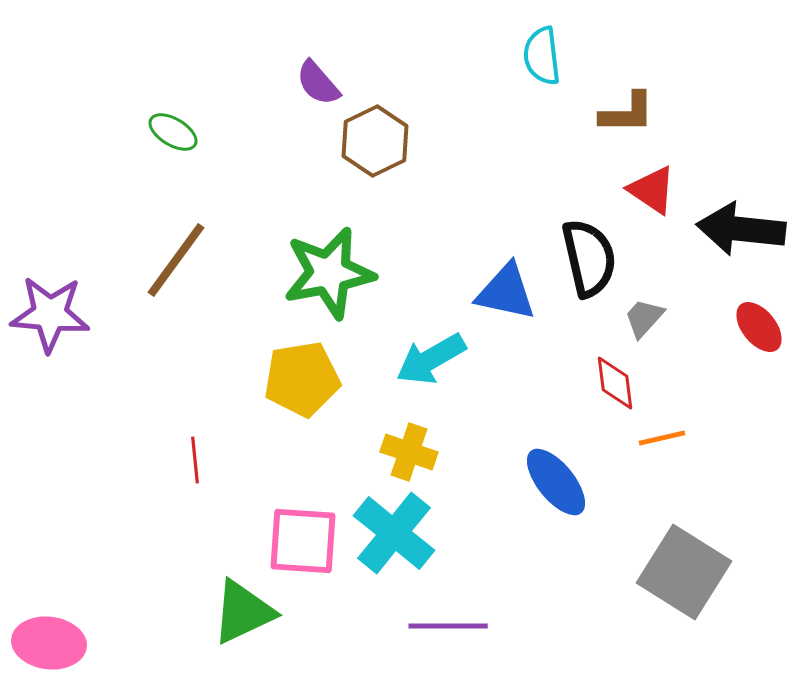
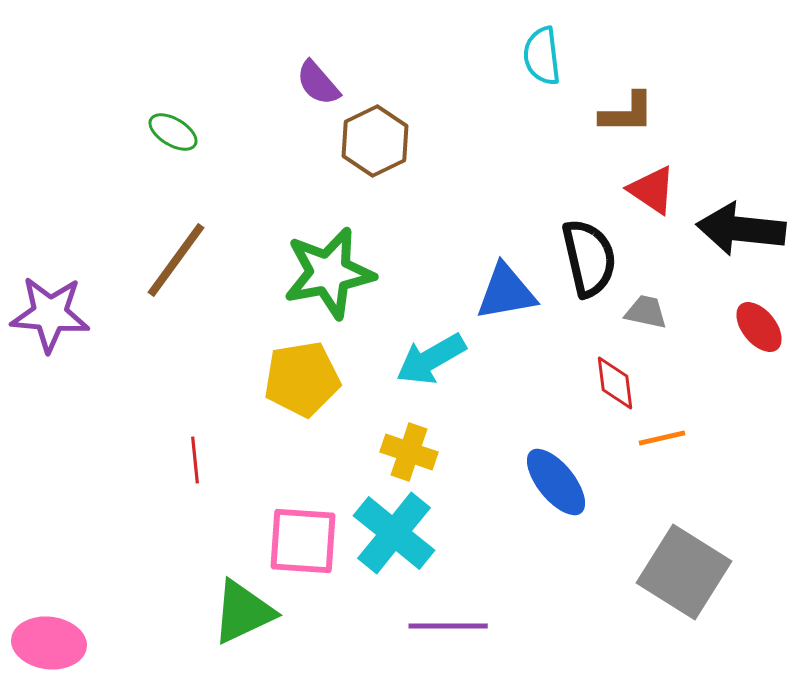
blue triangle: rotated 22 degrees counterclockwise
gray trapezoid: moved 2 px right, 6 px up; rotated 60 degrees clockwise
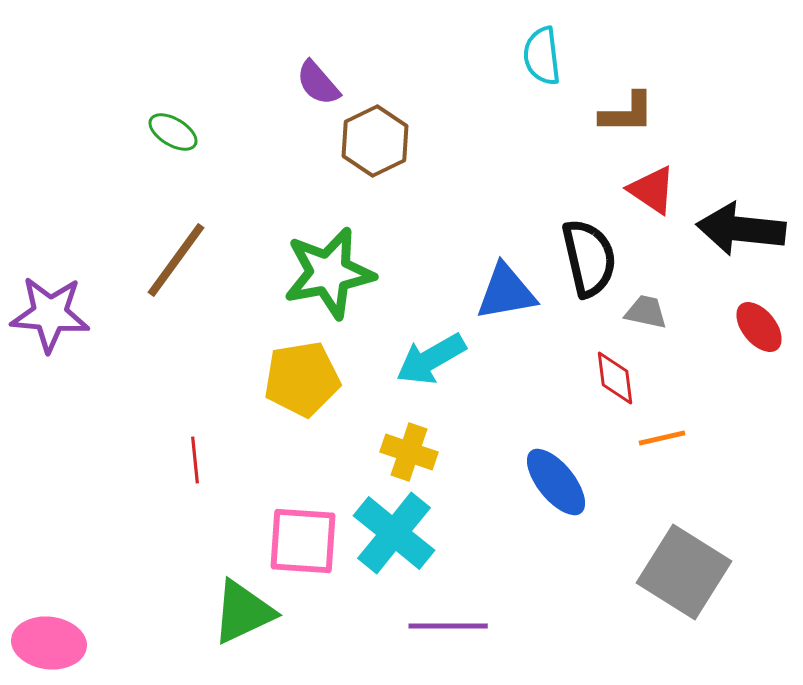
red diamond: moved 5 px up
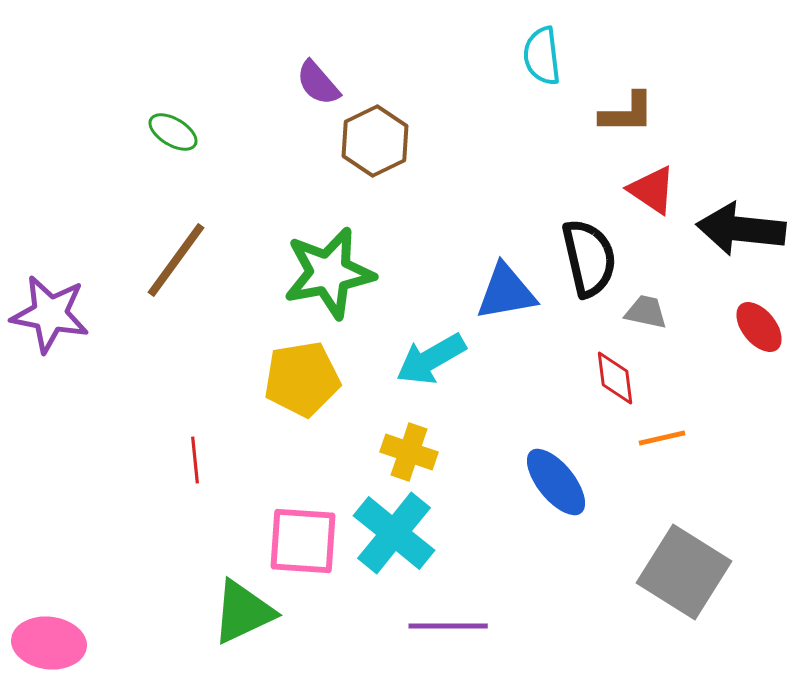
purple star: rotated 6 degrees clockwise
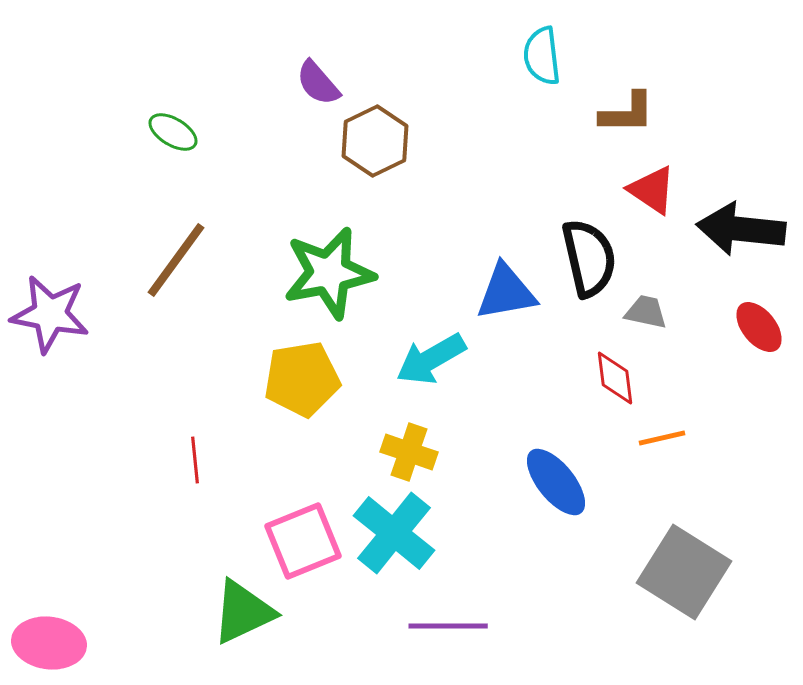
pink square: rotated 26 degrees counterclockwise
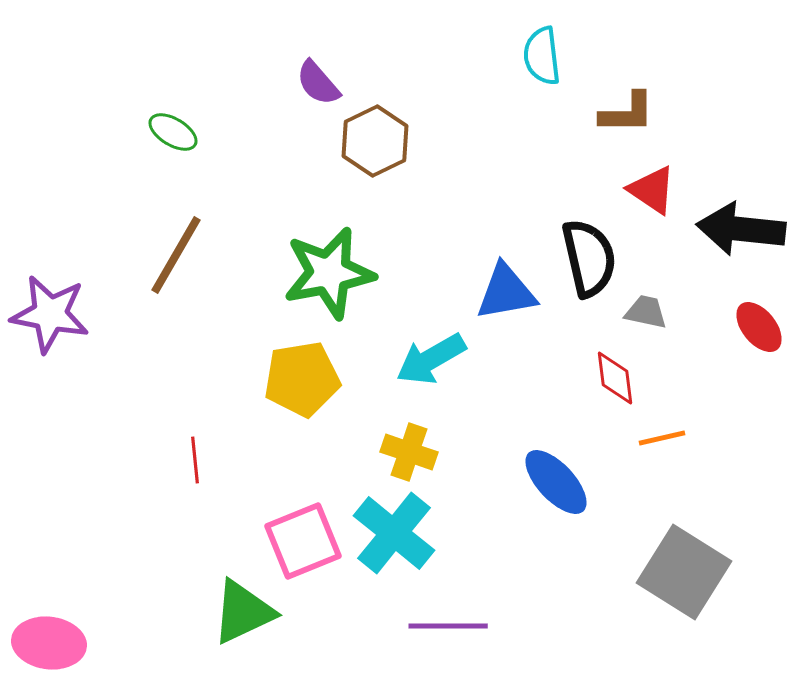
brown line: moved 5 px up; rotated 6 degrees counterclockwise
blue ellipse: rotated 4 degrees counterclockwise
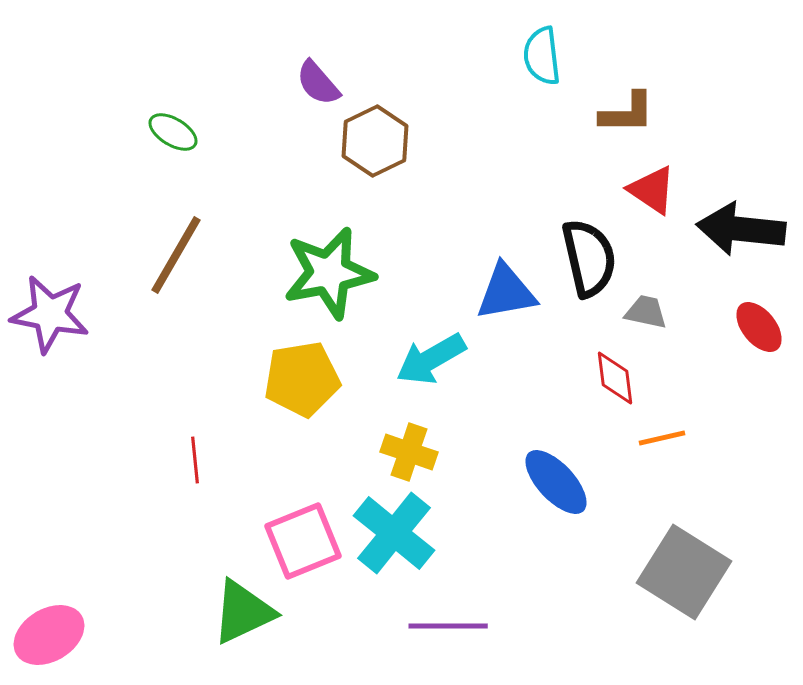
pink ellipse: moved 8 px up; rotated 38 degrees counterclockwise
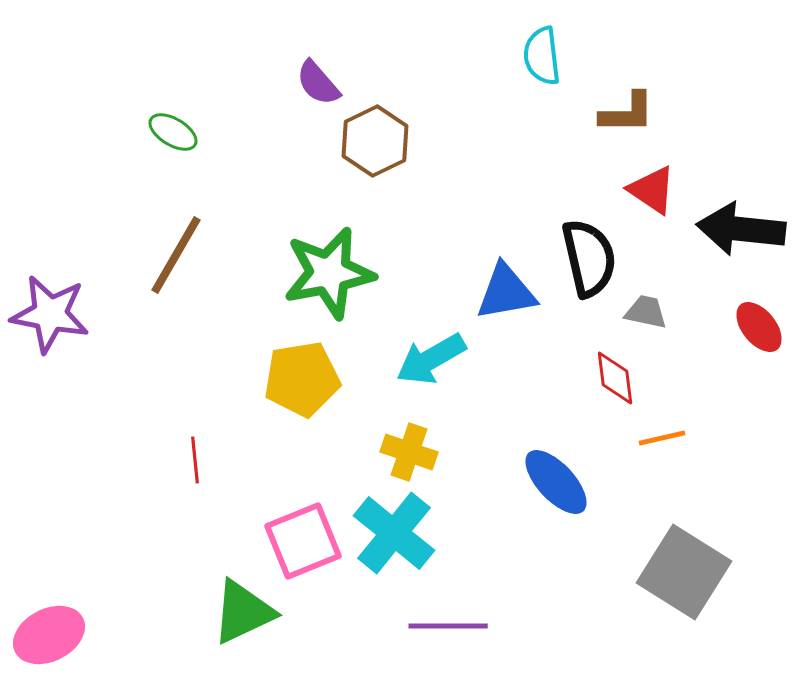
pink ellipse: rotated 4 degrees clockwise
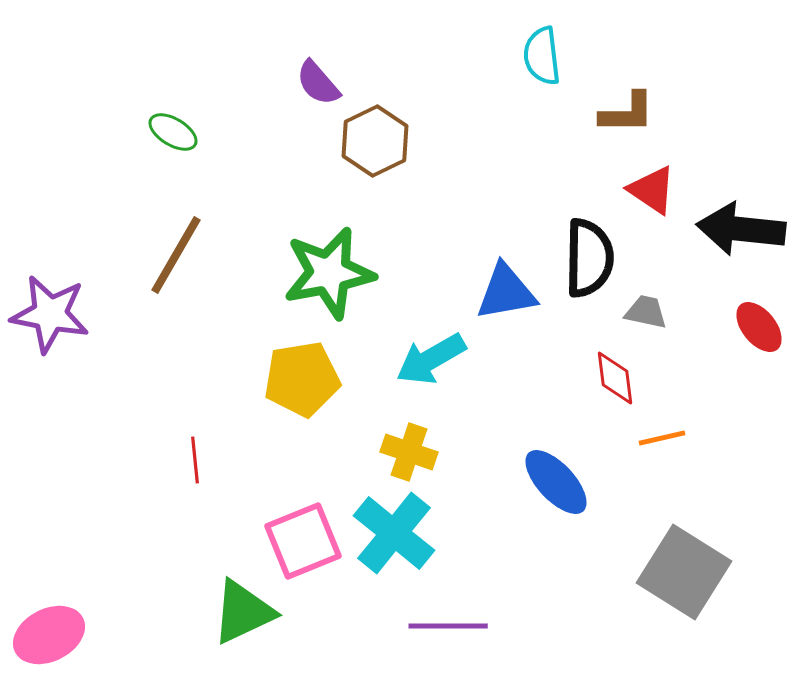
black semicircle: rotated 14 degrees clockwise
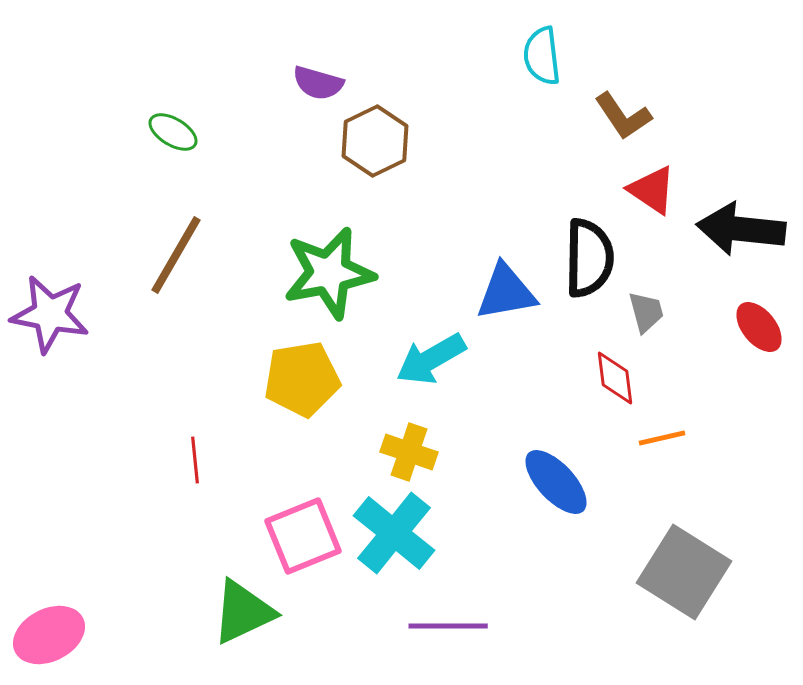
purple semicircle: rotated 33 degrees counterclockwise
brown L-shape: moved 4 px left, 3 px down; rotated 56 degrees clockwise
gray trapezoid: rotated 63 degrees clockwise
pink square: moved 5 px up
